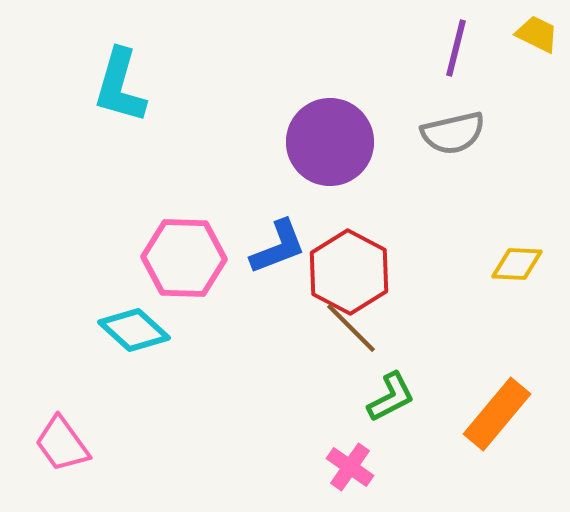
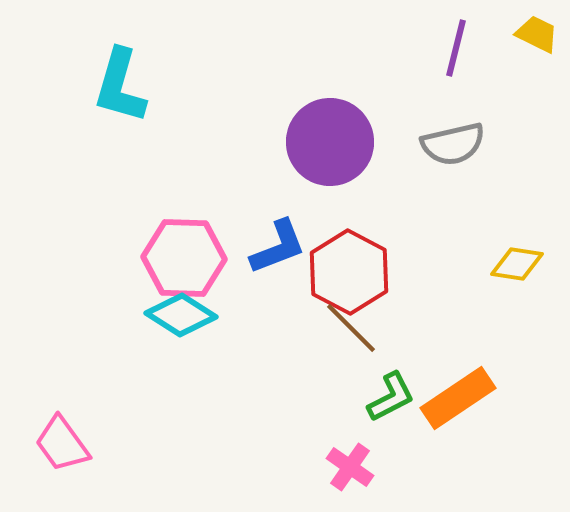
gray semicircle: moved 11 px down
yellow diamond: rotated 6 degrees clockwise
cyan diamond: moved 47 px right, 15 px up; rotated 10 degrees counterclockwise
orange rectangle: moved 39 px left, 16 px up; rotated 16 degrees clockwise
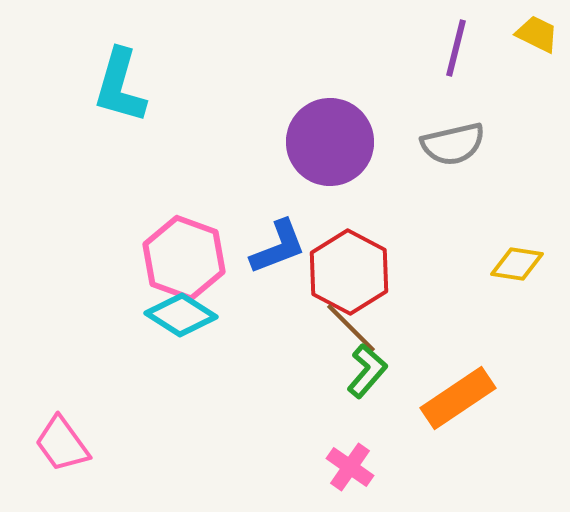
pink hexagon: rotated 18 degrees clockwise
green L-shape: moved 24 px left, 26 px up; rotated 22 degrees counterclockwise
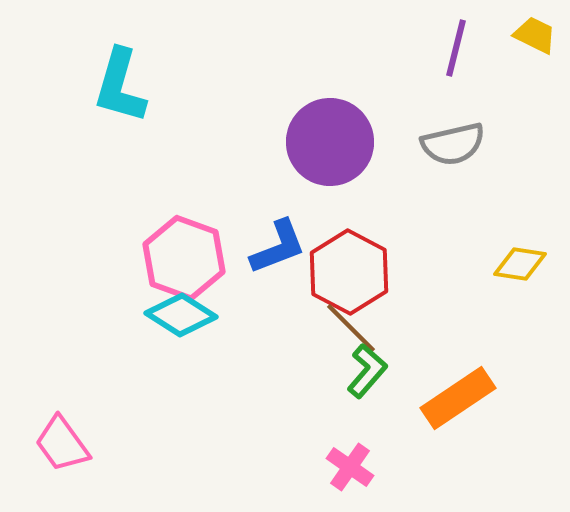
yellow trapezoid: moved 2 px left, 1 px down
yellow diamond: moved 3 px right
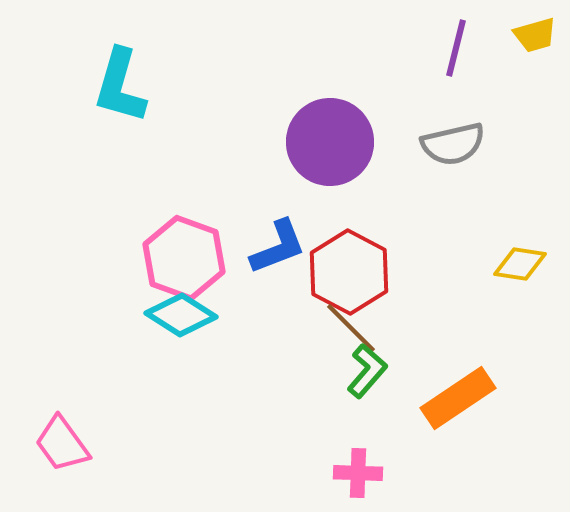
yellow trapezoid: rotated 138 degrees clockwise
pink cross: moved 8 px right, 6 px down; rotated 33 degrees counterclockwise
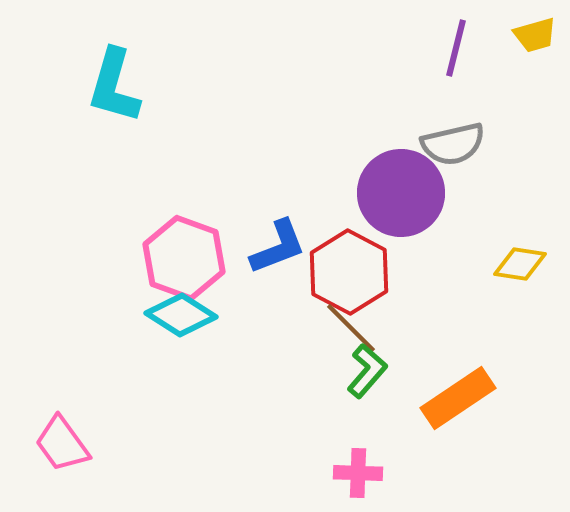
cyan L-shape: moved 6 px left
purple circle: moved 71 px right, 51 px down
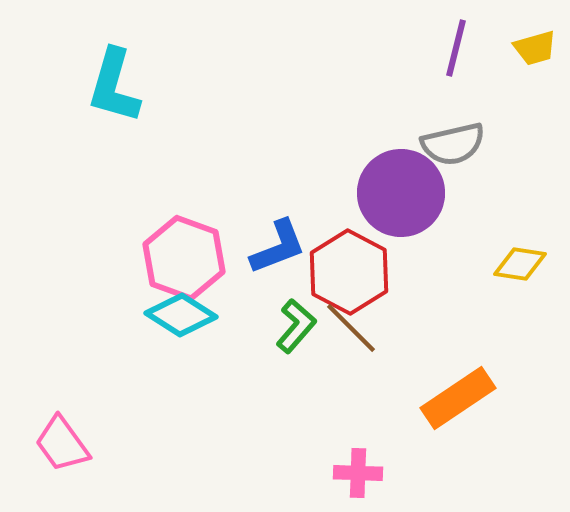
yellow trapezoid: moved 13 px down
green L-shape: moved 71 px left, 45 px up
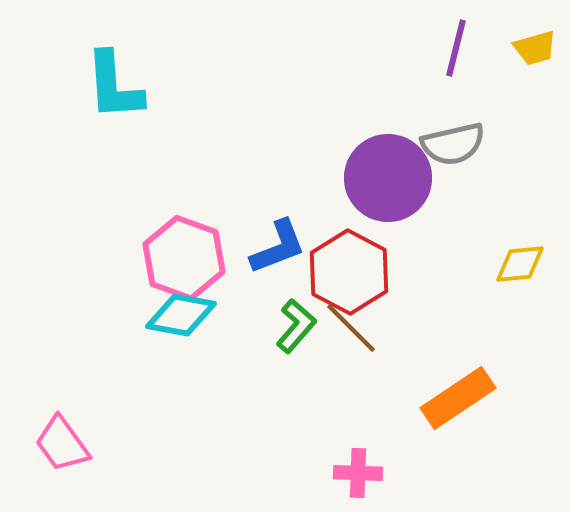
cyan L-shape: rotated 20 degrees counterclockwise
purple circle: moved 13 px left, 15 px up
yellow diamond: rotated 14 degrees counterclockwise
cyan diamond: rotated 22 degrees counterclockwise
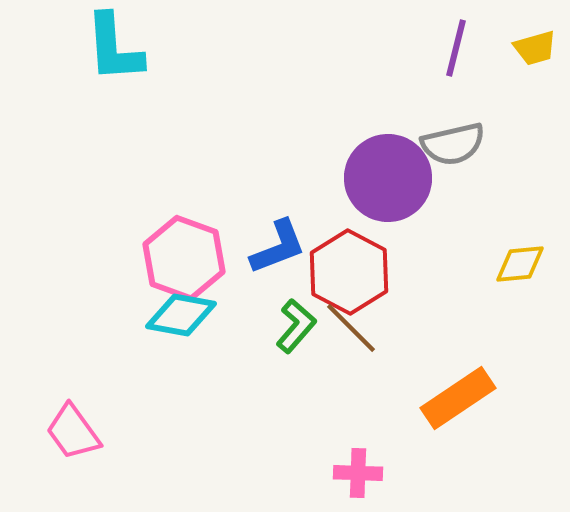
cyan L-shape: moved 38 px up
pink trapezoid: moved 11 px right, 12 px up
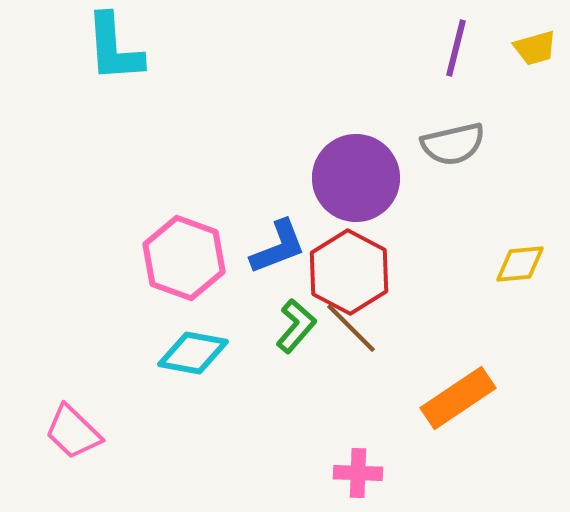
purple circle: moved 32 px left
cyan diamond: moved 12 px right, 38 px down
pink trapezoid: rotated 10 degrees counterclockwise
